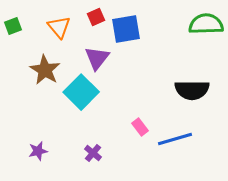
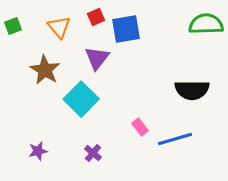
cyan square: moved 7 px down
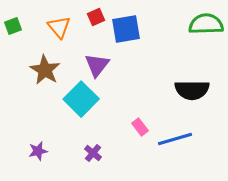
purple triangle: moved 7 px down
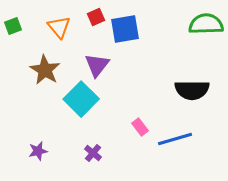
blue square: moved 1 px left
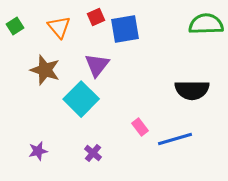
green square: moved 2 px right; rotated 12 degrees counterclockwise
brown star: rotated 12 degrees counterclockwise
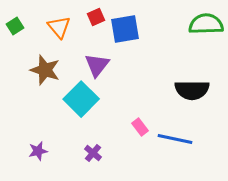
blue line: rotated 28 degrees clockwise
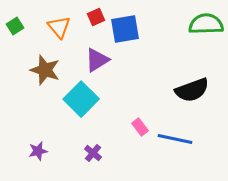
purple triangle: moved 5 px up; rotated 20 degrees clockwise
black semicircle: rotated 20 degrees counterclockwise
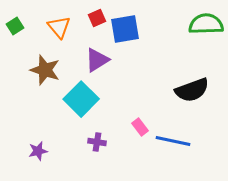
red square: moved 1 px right, 1 px down
blue line: moved 2 px left, 2 px down
purple cross: moved 4 px right, 11 px up; rotated 30 degrees counterclockwise
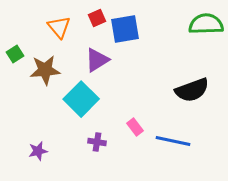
green square: moved 28 px down
brown star: rotated 24 degrees counterclockwise
pink rectangle: moved 5 px left
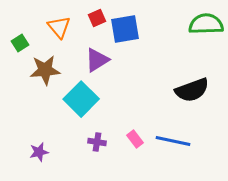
green square: moved 5 px right, 11 px up
pink rectangle: moved 12 px down
purple star: moved 1 px right, 1 px down
